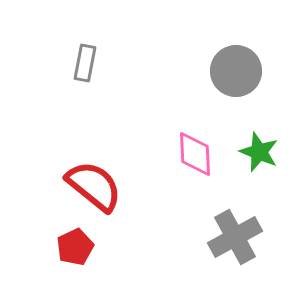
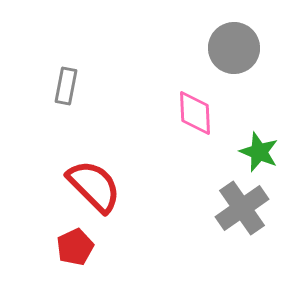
gray rectangle: moved 19 px left, 23 px down
gray circle: moved 2 px left, 23 px up
pink diamond: moved 41 px up
red semicircle: rotated 6 degrees clockwise
gray cross: moved 7 px right, 29 px up; rotated 6 degrees counterclockwise
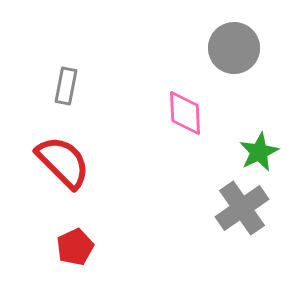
pink diamond: moved 10 px left
green star: rotated 24 degrees clockwise
red semicircle: moved 31 px left, 24 px up
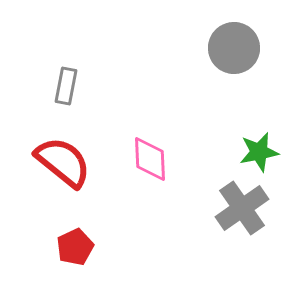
pink diamond: moved 35 px left, 46 px down
green star: rotated 15 degrees clockwise
red semicircle: rotated 6 degrees counterclockwise
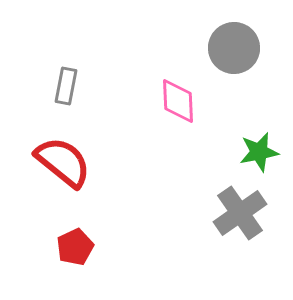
pink diamond: moved 28 px right, 58 px up
gray cross: moved 2 px left, 5 px down
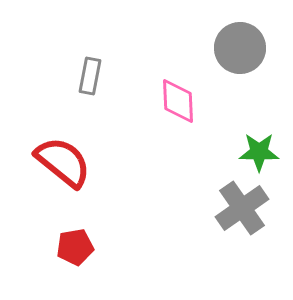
gray circle: moved 6 px right
gray rectangle: moved 24 px right, 10 px up
green star: rotated 12 degrees clockwise
gray cross: moved 2 px right, 5 px up
red pentagon: rotated 15 degrees clockwise
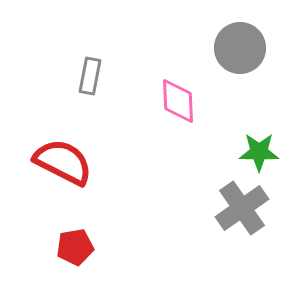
red semicircle: rotated 12 degrees counterclockwise
